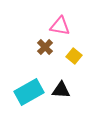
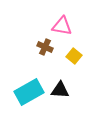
pink triangle: moved 2 px right
brown cross: rotated 21 degrees counterclockwise
black triangle: moved 1 px left
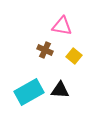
brown cross: moved 3 px down
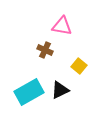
yellow square: moved 5 px right, 10 px down
black triangle: rotated 30 degrees counterclockwise
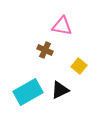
cyan rectangle: moved 1 px left
